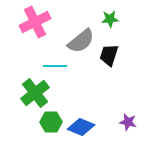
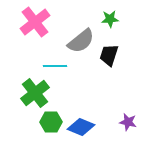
pink cross: rotated 12 degrees counterclockwise
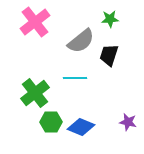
cyan line: moved 20 px right, 12 px down
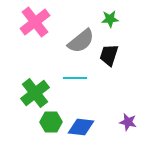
blue diamond: rotated 16 degrees counterclockwise
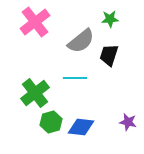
green hexagon: rotated 15 degrees counterclockwise
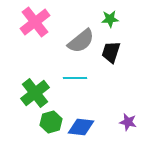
black trapezoid: moved 2 px right, 3 px up
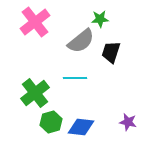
green star: moved 10 px left
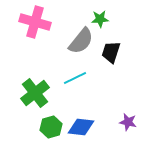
pink cross: rotated 36 degrees counterclockwise
gray semicircle: rotated 12 degrees counterclockwise
cyan line: rotated 25 degrees counterclockwise
green hexagon: moved 5 px down
